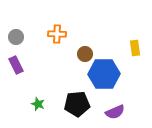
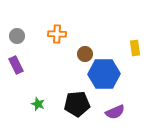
gray circle: moved 1 px right, 1 px up
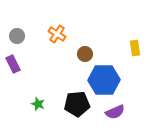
orange cross: rotated 30 degrees clockwise
purple rectangle: moved 3 px left, 1 px up
blue hexagon: moved 6 px down
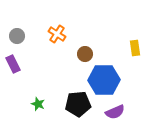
black pentagon: moved 1 px right
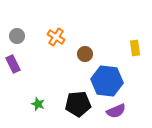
orange cross: moved 1 px left, 3 px down
blue hexagon: moved 3 px right, 1 px down; rotated 8 degrees clockwise
purple semicircle: moved 1 px right, 1 px up
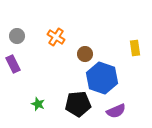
blue hexagon: moved 5 px left, 3 px up; rotated 12 degrees clockwise
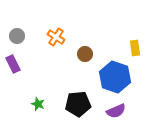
blue hexagon: moved 13 px right, 1 px up
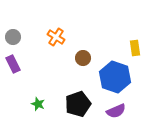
gray circle: moved 4 px left, 1 px down
brown circle: moved 2 px left, 4 px down
black pentagon: rotated 15 degrees counterclockwise
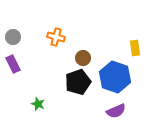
orange cross: rotated 18 degrees counterclockwise
black pentagon: moved 22 px up
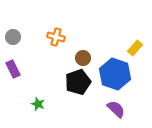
yellow rectangle: rotated 49 degrees clockwise
purple rectangle: moved 5 px down
blue hexagon: moved 3 px up
purple semicircle: moved 2 px up; rotated 114 degrees counterclockwise
